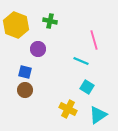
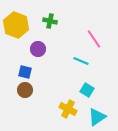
pink line: moved 1 px up; rotated 18 degrees counterclockwise
cyan square: moved 3 px down
cyan triangle: moved 1 px left, 2 px down
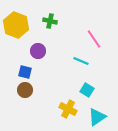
purple circle: moved 2 px down
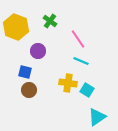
green cross: rotated 24 degrees clockwise
yellow hexagon: moved 2 px down
pink line: moved 16 px left
brown circle: moved 4 px right
yellow cross: moved 26 px up; rotated 18 degrees counterclockwise
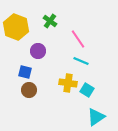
cyan triangle: moved 1 px left
